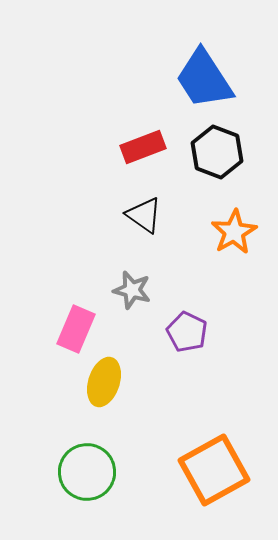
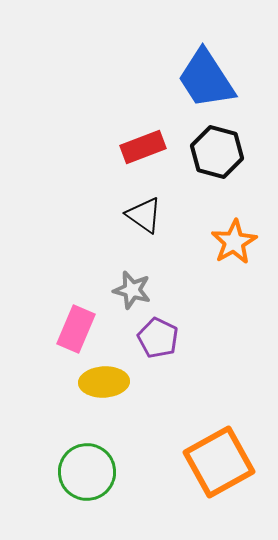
blue trapezoid: moved 2 px right
black hexagon: rotated 6 degrees counterclockwise
orange star: moved 10 px down
purple pentagon: moved 29 px left, 6 px down
yellow ellipse: rotated 69 degrees clockwise
orange square: moved 5 px right, 8 px up
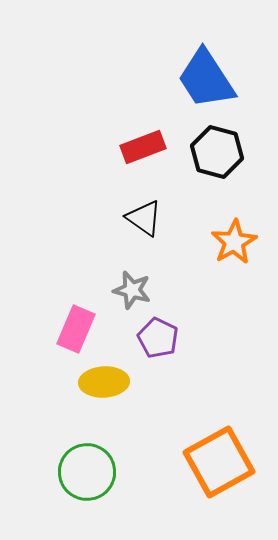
black triangle: moved 3 px down
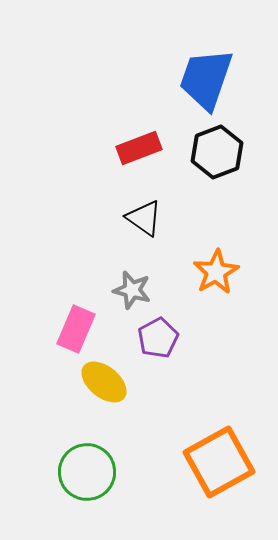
blue trapezoid: rotated 52 degrees clockwise
red rectangle: moved 4 px left, 1 px down
black hexagon: rotated 24 degrees clockwise
orange star: moved 18 px left, 30 px down
purple pentagon: rotated 18 degrees clockwise
yellow ellipse: rotated 42 degrees clockwise
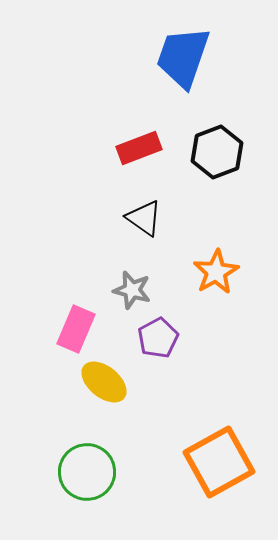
blue trapezoid: moved 23 px left, 22 px up
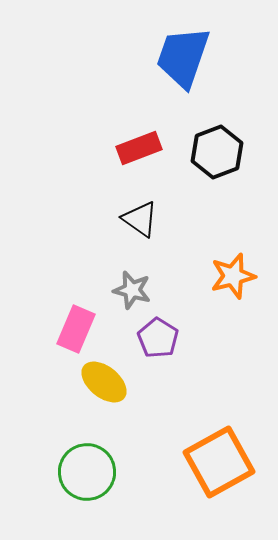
black triangle: moved 4 px left, 1 px down
orange star: moved 17 px right, 4 px down; rotated 15 degrees clockwise
purple pentagon: rotated 12 degrees counterclockwise
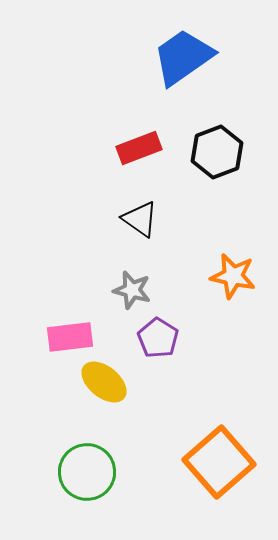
blue trapezoid: rotated 36 degrees clockwise
orange star: rotated 27 degrees clockwise
pink rectangle: moved 6 px left, 8 px down; rotated 60 degrees clockwise
orange square: rotated 12 degrees counterclockwise
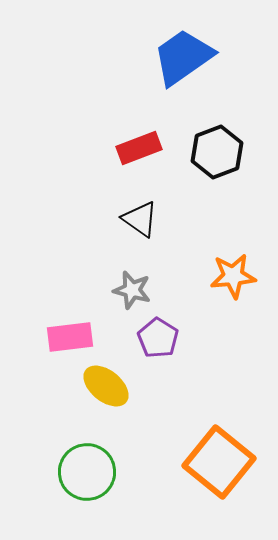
orange star: rotated 18 degrees counterclockwise
yellow ellipse: moved 2 px right, 4 px down
orange square: rotated 10 degrees counterclockwise
